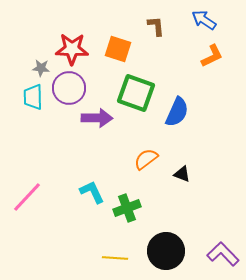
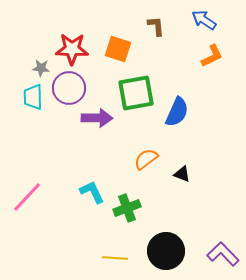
green square: rotated 30 degrees counterclockwise
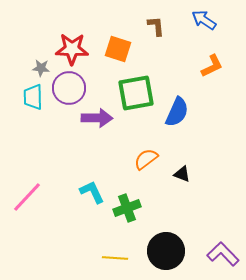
orange L-shape: moved 10 px down
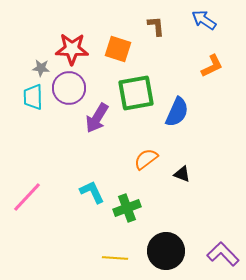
purple arrow: rotated 120 degrees clockwise
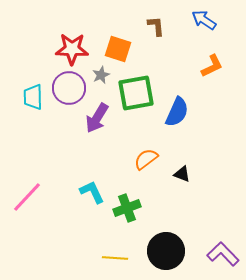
gray star: moved 60 px right, 7 px down; rotated 30 degrees counterclockwise
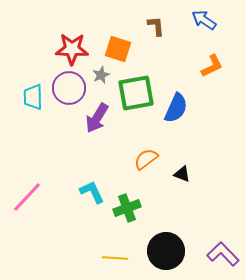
blue semicircle: moved 1 px left, 4 px up
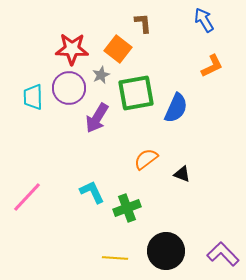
blue arrow: rotated 25 degrees clockwise
brown L-shape: moved 13 px left, 3 px up
orange square: rotated 20 degrees clockwise
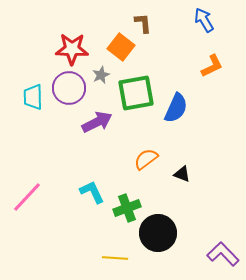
orange square: moved 3 px right, 2 px up
purple arrow: moved 4 px down; rotated 148 degrees counterclockwise
black circle: moved 8 px left, 18 px up
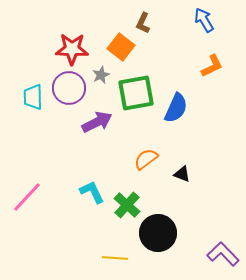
brown L-shape: rotated 150 degrees counterclockwise
green cross: moved 3 px up; rotated 28 degrees counterclockwise
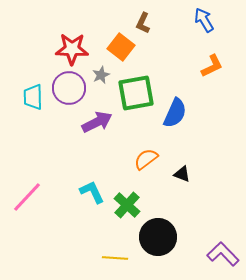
blue semicircle: moved 1 px left, 5 px down
black circle: moved 4 px down
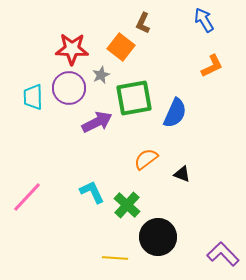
green square: moved 2 px left, 5 px down
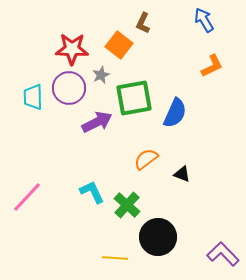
orange square: moved 2 px left, 2 px up
